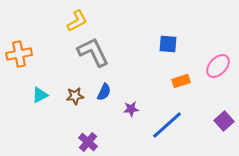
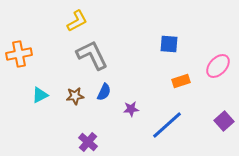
blue square: moved 1 px right
gray L-shape: moved 1 px left, 3 px down
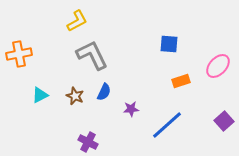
brown star: rotated 30 degrees clockwise
purple cross: rotated 12 degrees counterclockwise
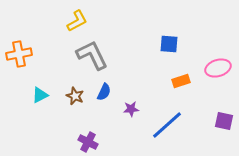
pink ellipse: moved 2 px down; rotated 30 degrees clockwise
purple square: rotated 36 degrees counterclockwise
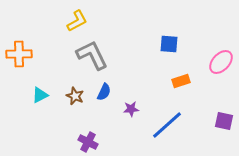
orange cross: rotated 10 degrees clockwise
pink ellipse: moved 3 px right, 6 px up; rotated 30 degrees counterclockwise
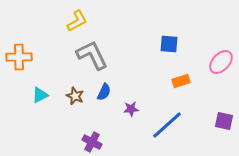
orange cross: moved 3 px down
purple cross: moved 4 px right
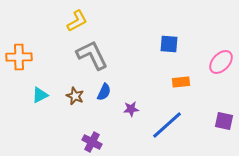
orange rectangle: moved 1 px down; rotated 12 degrees clockwise
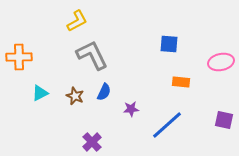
pink ellipse: rotated 35 degrees clockwise
orange rectangle: rotated 12 degrees clockwise
cyan triangle: moved 2 px up
purple square: moved 1 px up
purple cross: rotated 18 degrees clockwise
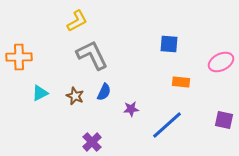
pink ellipse: rotated 15 degrees counterclockwise
